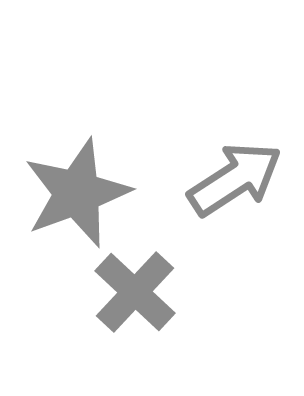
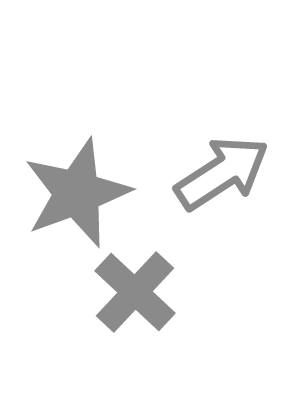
gray arrow: moved 13 px left, 6 px up
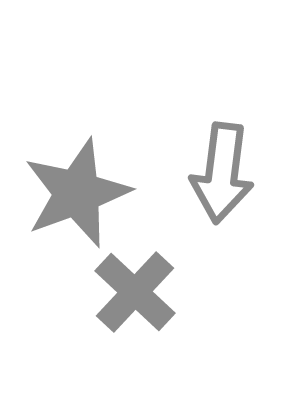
gray arrow: rotated 130 degrees clockwise
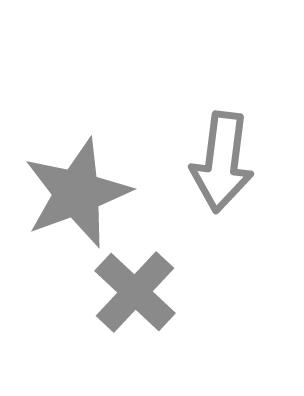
gray arrow: moved 11 px up
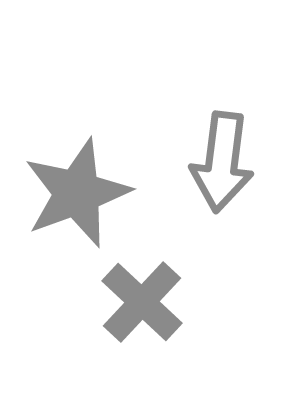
gray cross: moved 7 px right, 10 px down
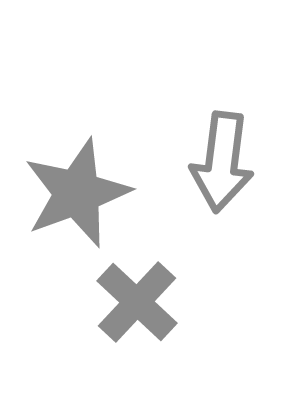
gray cross: moved 5 px left
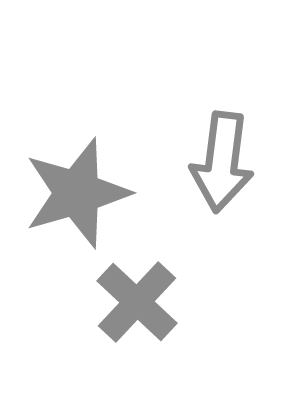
gray star: rotated 4 degrees clockwise
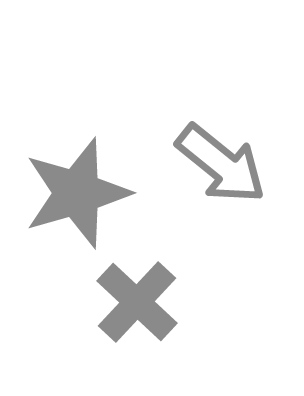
gray arrow: moved 1 px left, 2 px down; rotated 58 degrees counterclockwise
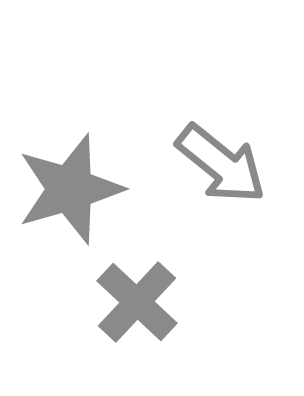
gray star: moved 7 px left, 4 px up
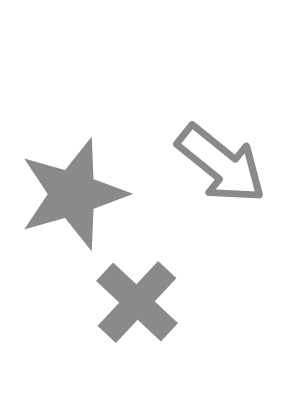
gray star: moved 3 px right, 5 px down
